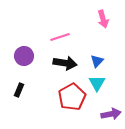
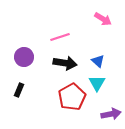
pink arrow: rotated 42 degrees counterclockwise
purple circle: moved 1 px down
blue triangle: moved 1 px right; rotated 32 degrees counterclockwise
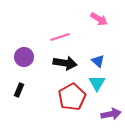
pink arrow: moved 4 px left
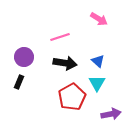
black rectangle: moved 8 px up
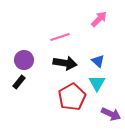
pink arrow: rotated 78 degrees counterclockwise
purple circle: moved 3 px down
black rectangle: rotated 16 degrees clockwise
purple arrow: rotated 36 degrees clockwise
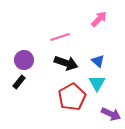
black arrow: moved 1 px right; rotated 10 degrees clockwise
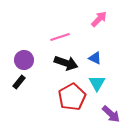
blue triangle: moved 3 px left, 3 px up; rotated 16 degrees counterclockwise
purple arrow: rotated 18 degrees clockwise
